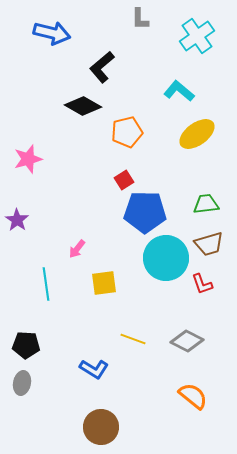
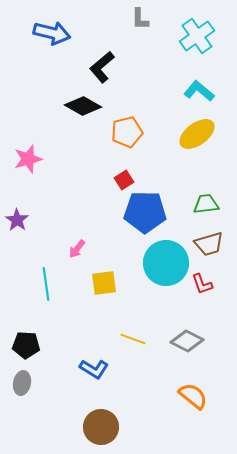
cyan L-shape: moved 20 px right
cyan circle: moved 5 px down
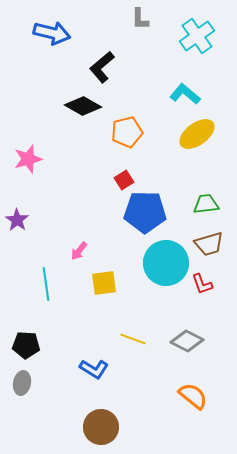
cyan L-shape: moved 14 px left, 3 px down
pink arrow: moved 2 px right, 2 px down
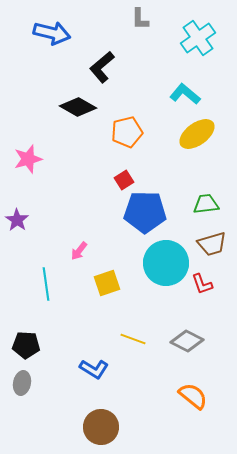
cyan cross: moved 1 px right, 2 px down
black diamond: moved 5 px left, 1 px down
brown trapezoid: moved 3 px right
yellow square: moved 3 px right; rotated 12 degrees counterclockwise
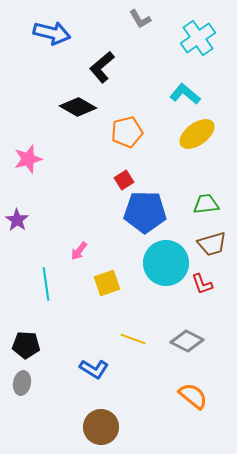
gray L-shape: rotated 30 degrees counterclockwise
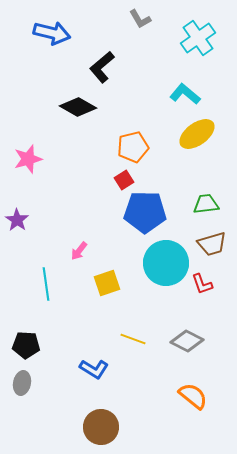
orange pentagon: moved 6 px right, 15 px down
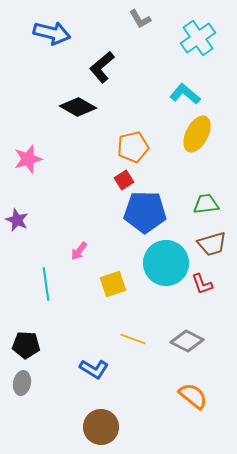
yellow ellipse: rotated 27 degrees counterclockwise
purple star: rotated 10 degrees counterclockwise
yellow square: moved 6 px right, 1 px down
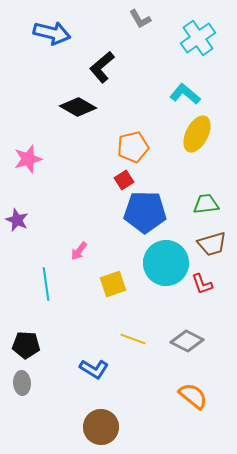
gray ellipse: rotated 15 degrees counterclockwise
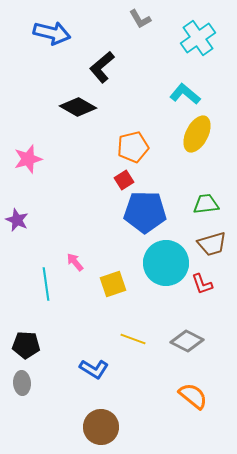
pink arrow: moved 4 px left, 11 px down; rotated 102 degrees clockwise
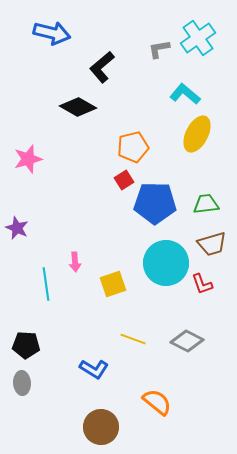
gray L-shape: moved 19 px right, 30 px down; rotated 110 degrees clockwise
blue pentagon: moved 10 px right, 9 px up
purple star: moved 8 px down
pink arrow: rotated 144 degrees counterclockwise
orange semicircle: moved 36 px left, 6 px down
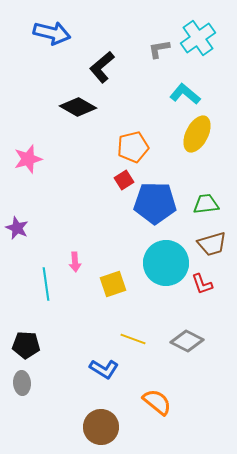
blue L-shape: moved 10 px right
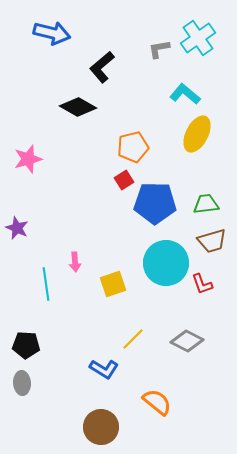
brown trapezoid: moved 3 px up
yellow line: rotated 65 degrees counterclockwise
